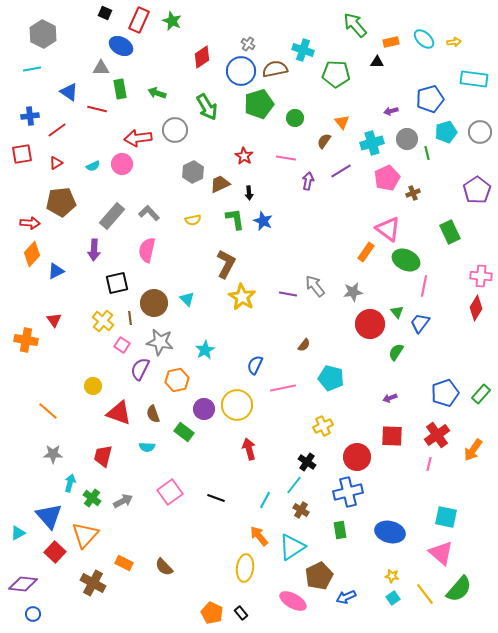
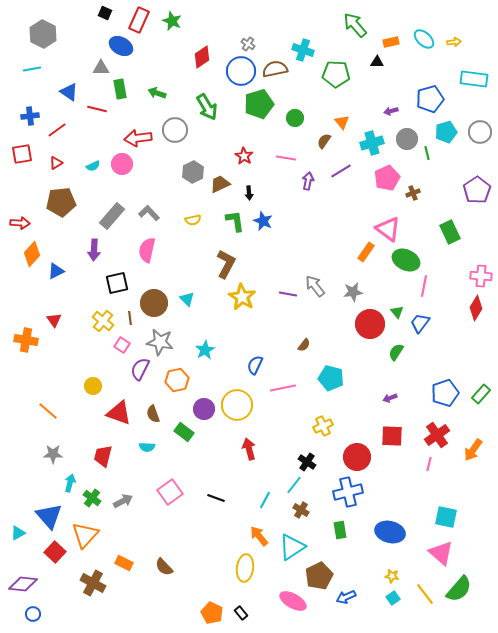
green L-shape at (235, 219): moved 2 px down
red arrow at (30, 223): moved 10 px left
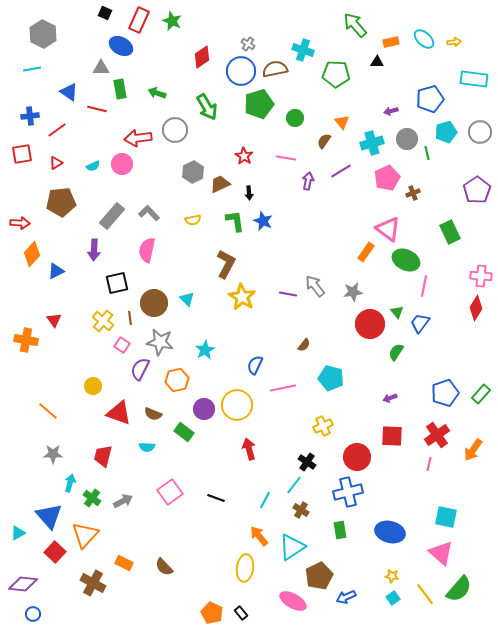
brown semicircle at (153, 414): rotated 48 degrees counterclockwise
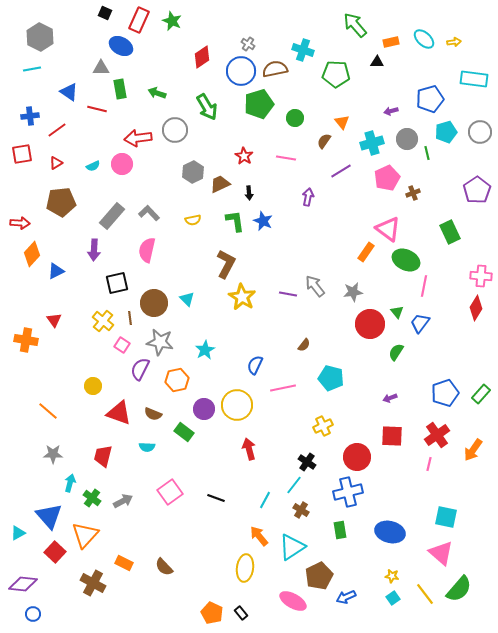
gray hexagon at (43, 34): moved 3 px left, 3 px down
purple arrow at (308, 181): moved 16 px down
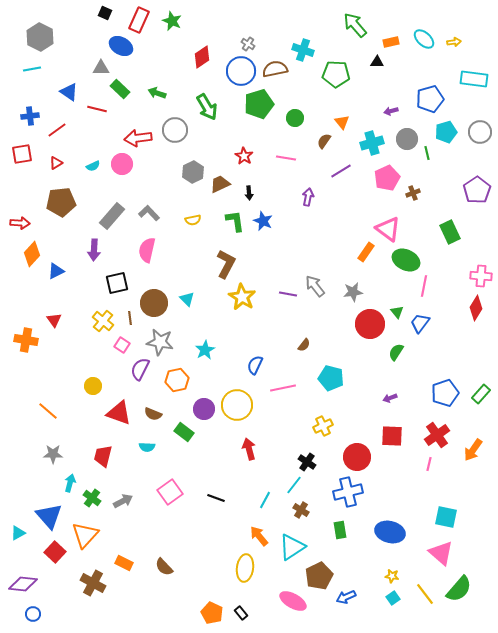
green rectangle at (120, 89): rotated 36 degrees counterclockwise
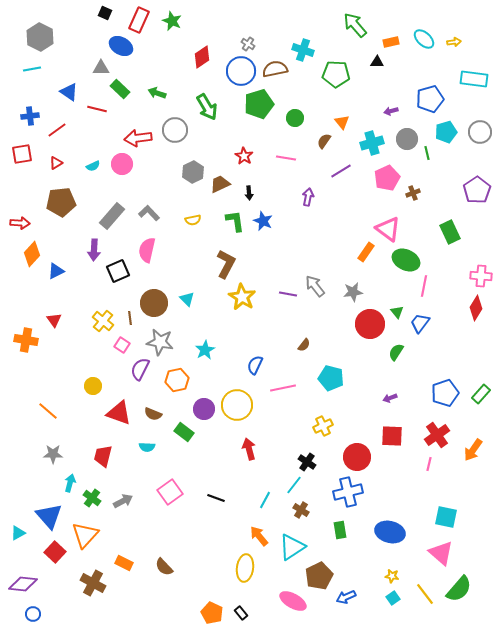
black square at (117, 283): moved 1 px right, 12 px up; rotated 10 degrees counterclockwise
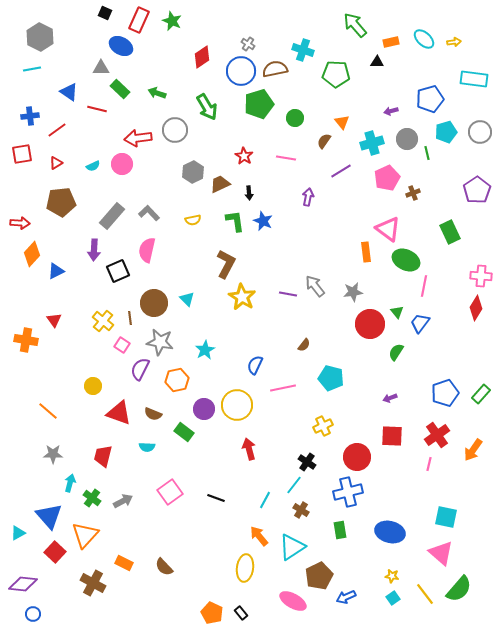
orange rectangle at (366, 252): rotated 42 degrees counterclockwise
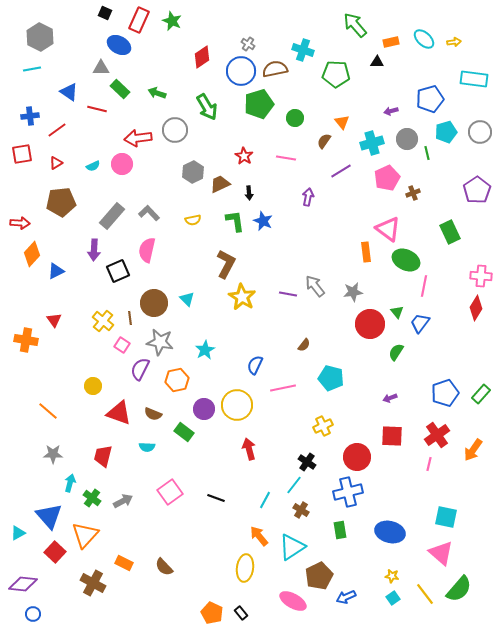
blue ellipse at (121, 46): moved 2 px left, 1 px up
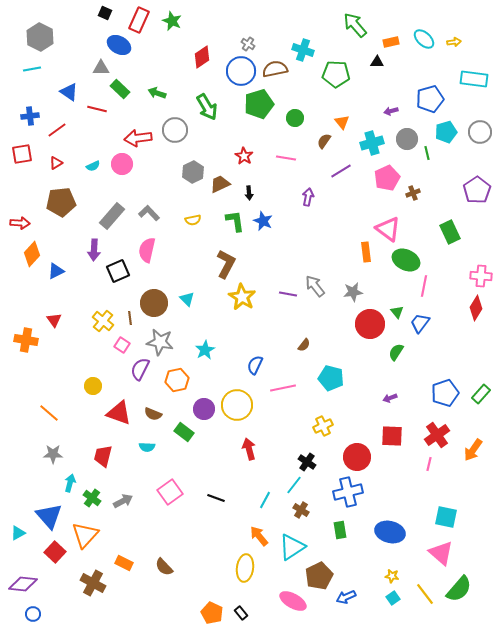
orange line at (48, 411): moved 1 px right, 2 px down
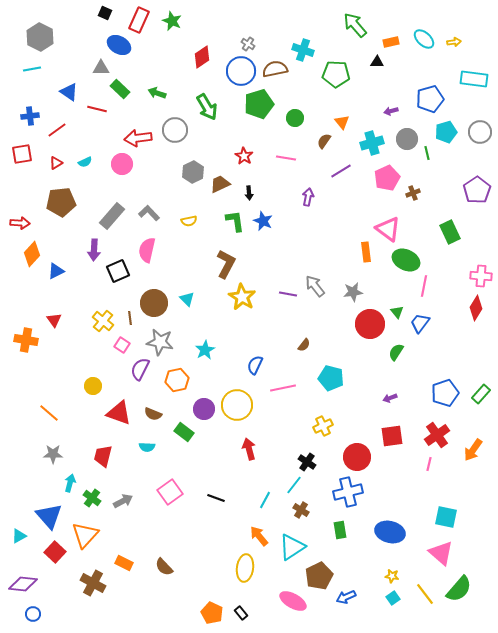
cyan semicircle at (93, 166): moved 8 px left, 4 px up
yellow semicircle at (193, 220): moved 4 px left, 1 px down
red square at (392, 436): rotated 10 degrees counterclockwise
cyan triangle at (18, 533): moved 1 px right, 3 px down
